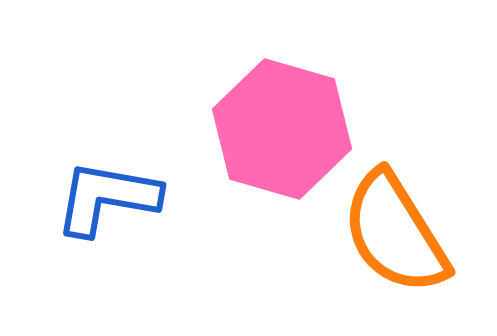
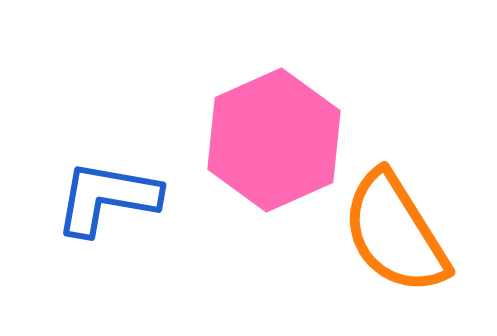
pink hexagon: moved 8 px left, 11 px down; rotated 20 degrees clockwise
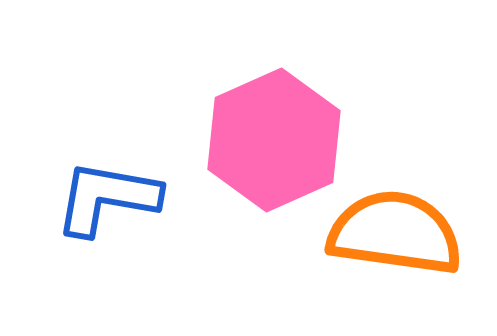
orange semicircle: rotated 130 degrees clockwise
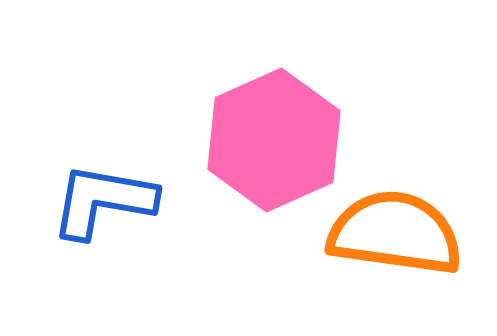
blue L-shape: moved 4 px left, 3 px down
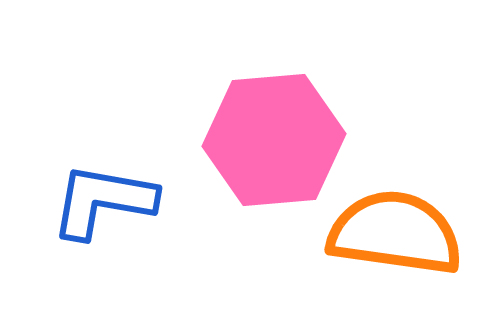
pink hexagon: rotated 19 degrees clockwise
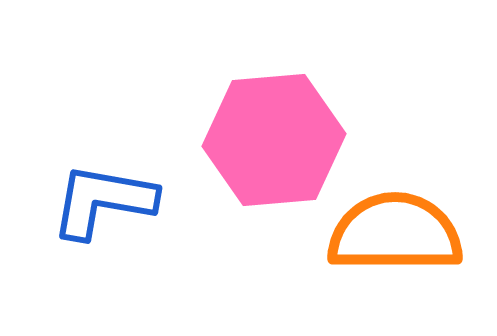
orange semicircle: rotated 8 degrees counterclockwise
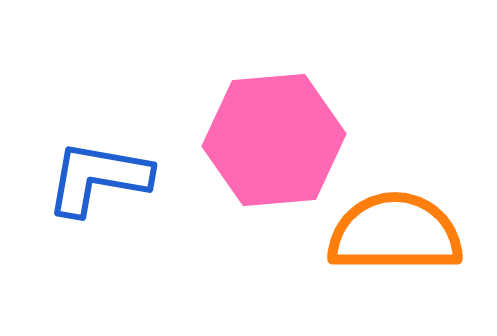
blue L-shape: moved 5 px left, 23 px up
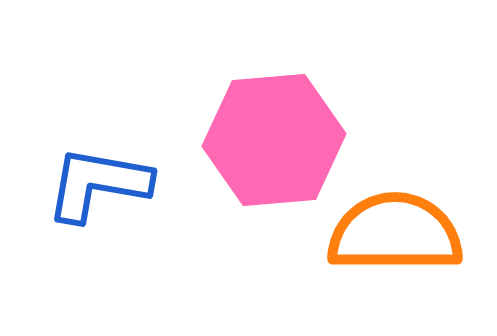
blue L-shape: moved 6 px down
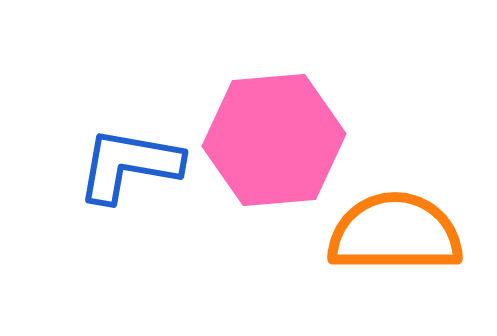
blue L-shape: moved 31 px right, 19 px up
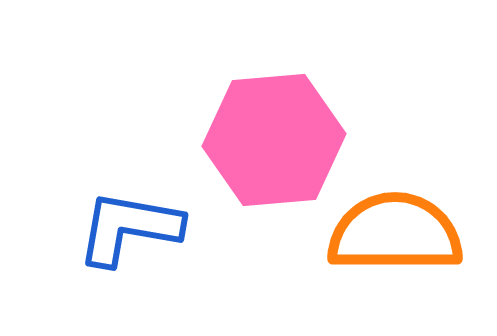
blue L-shape: moved 63 px down
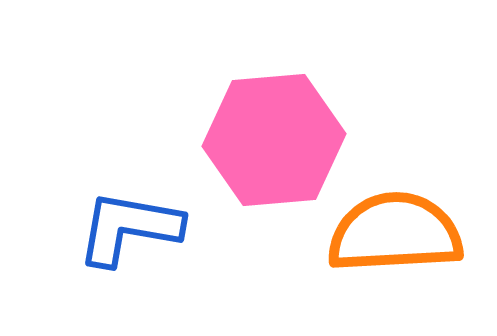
orange semicircle: rotated 3 degrees counterclockwise
